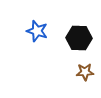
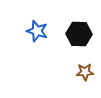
black hexagon: moved 4 px up
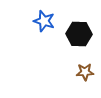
blue star: moved 7 px right, 10 px up
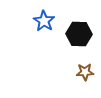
blue star: rotated 15 degrees clockwise
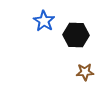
black hexagon: moved 3 px left, 1 px down
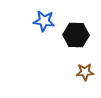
blue star: rotated 25 degrees counterclockwise
